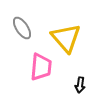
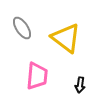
yellow triangle: rotated 12 degrees counterclockwise
pink trapezoid: moved 4 px left, 9 px down
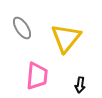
yellow triangle: rotated 32 degrees clockwise
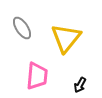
black arrow: rotated 21 degrees clockwise
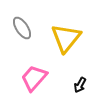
pink trapezoid: moved 3 px left, 2 px down; rotated 144 degrees counterclockwise
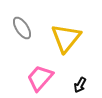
pink trapezoid: moved 6 px right
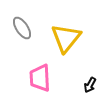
pink trapezoid: rotated 44 degrees counterclockwise
black arrow: moved 10 px right
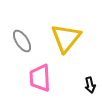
gray ellipse: moved 13 px down
black arrow: rotated 42 degrees counterclockwise
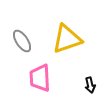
yellow triangle: moved 1 px right, 1 px down; rotated 32 degrees clockwise
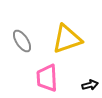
pink trapezoid: moved 7 px right
black arrow: rotated 91 degrees counterclockwise
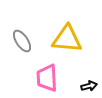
yellow triangle: rotated 24 degrees clockwise
black arrow: moved 1 px left, 1 px down
